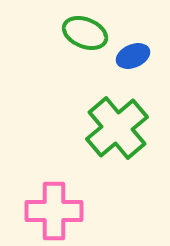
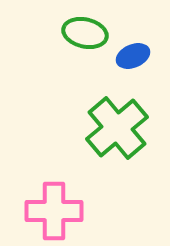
green ellipse: rotated 9 degrees counterclockwise
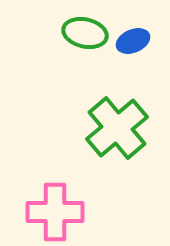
blue ellipse: moved 15 px up
pink cross: moved 1 px right, 1 px down
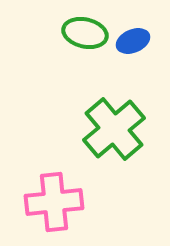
green cross: moved 3 px left, 1 px down
pink cross: moved 1 px left, 10 px up; rotated 6 degrees counterclockwise
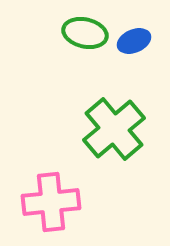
blue ellipse: moved 1 px right
pink cross: moved 3 px left
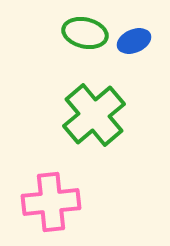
green cross: moved 20 px left, 14 px up
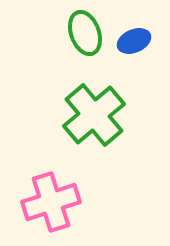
green ellipse: rotated 57 degrees clockwise
pink cross: rotated 12 degrees counterclockwise
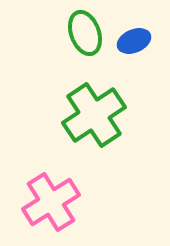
green cross: rotated 6 degrees clockwise
pink cross: rotated 14 degrees counterclockwise
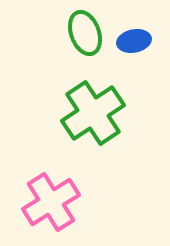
blue ellipse: rotated 12 degrees clockwise
green cross: moved 1 px left, 2 px up
